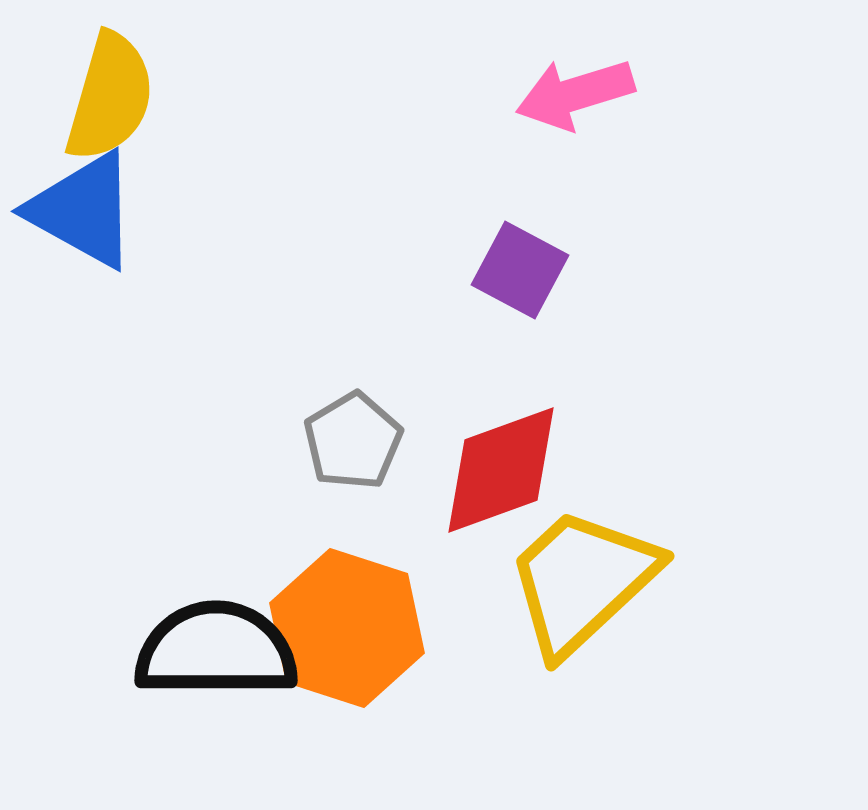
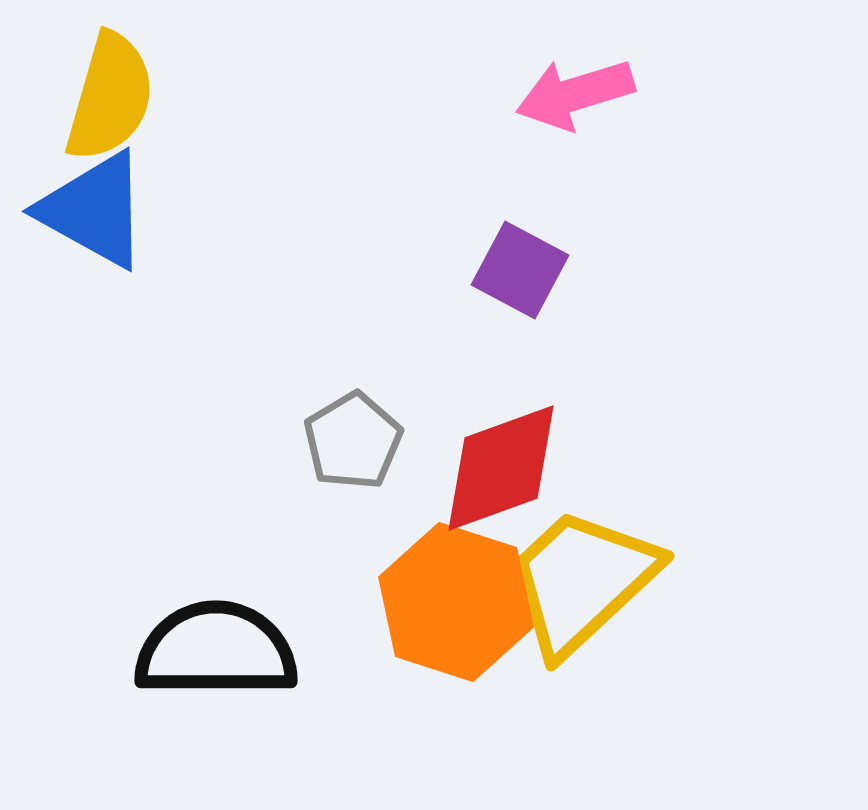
blue triangle: moved 11 px right
red diamond: moved 2 px up
orange hexagon: moved 109 px right, 26 px up
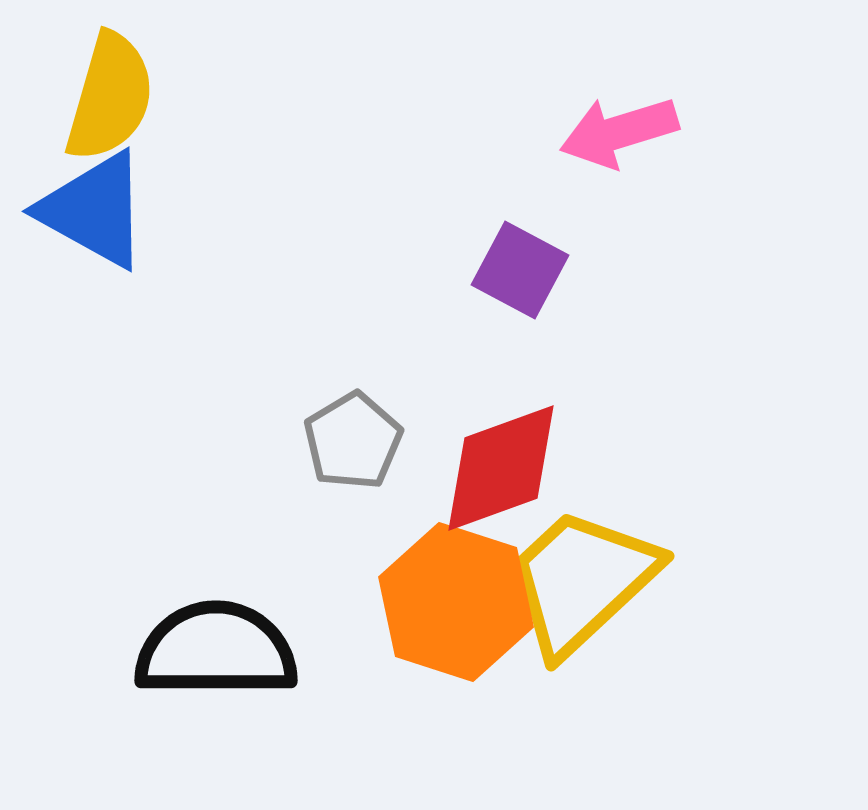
pink arrow: moved 44 px right, 38 px down
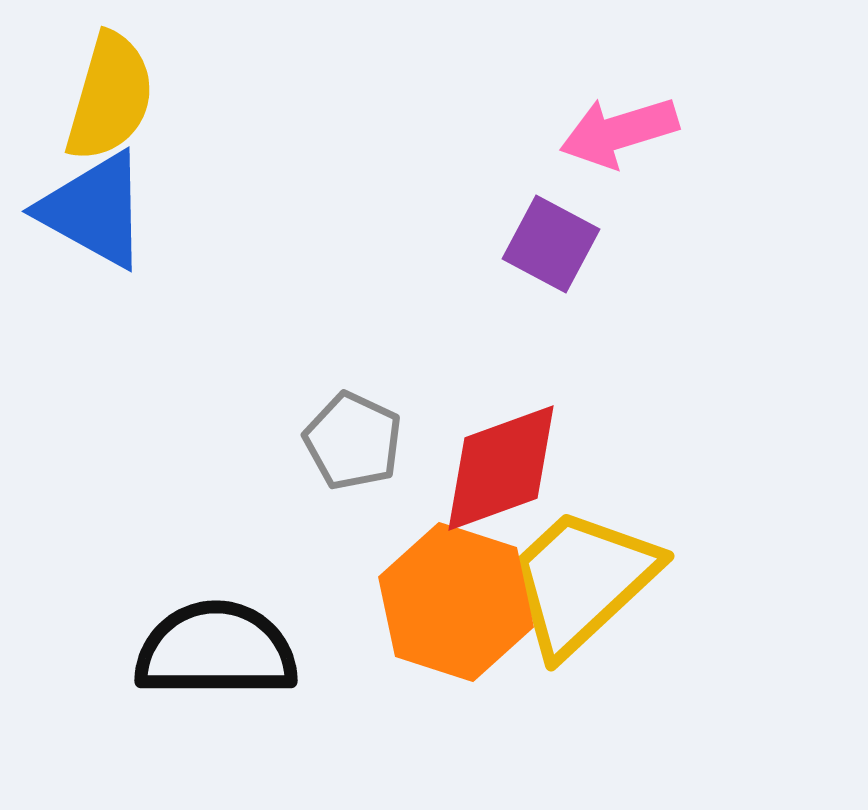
purple square: moved 31 px right, 26 px up
gray pentagon: rotated 16 degrees counterclockwise
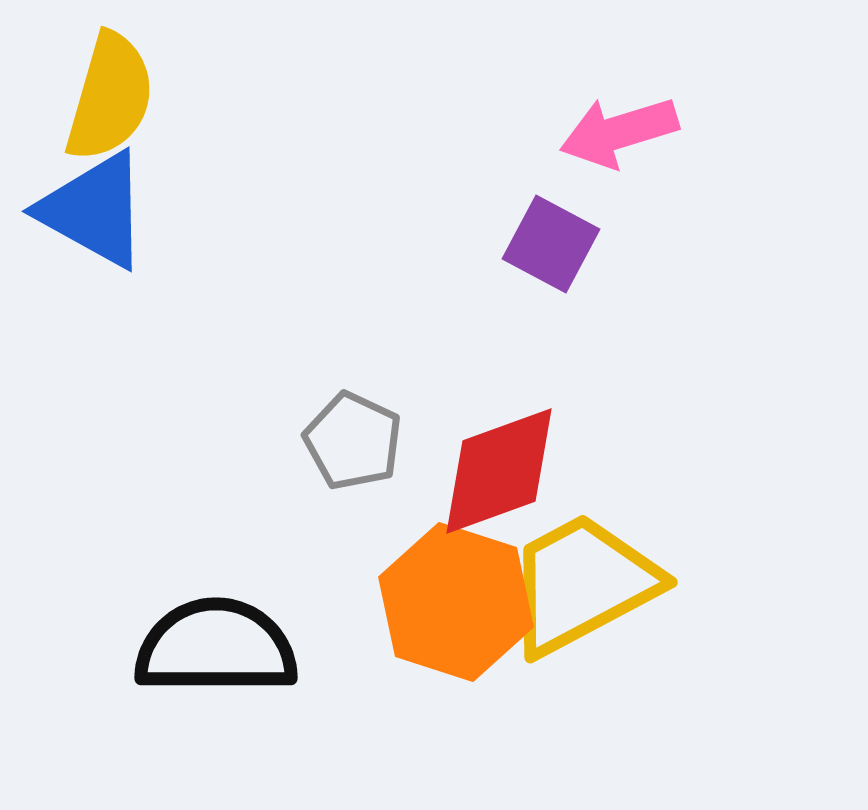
red diamond: moved 2 px left, 3 px down
yellow trapezoid: moved 3 px down; rotated 15 degrees clockwise
black semicircle: moved 3 px up
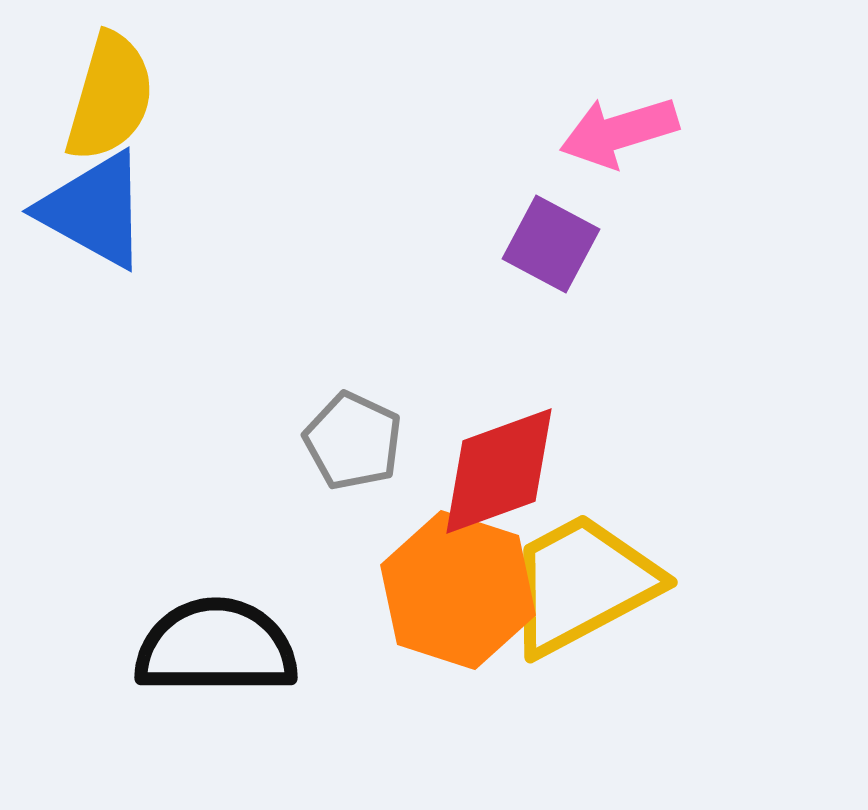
orange hexagon: moved 2 px right, 12 px up
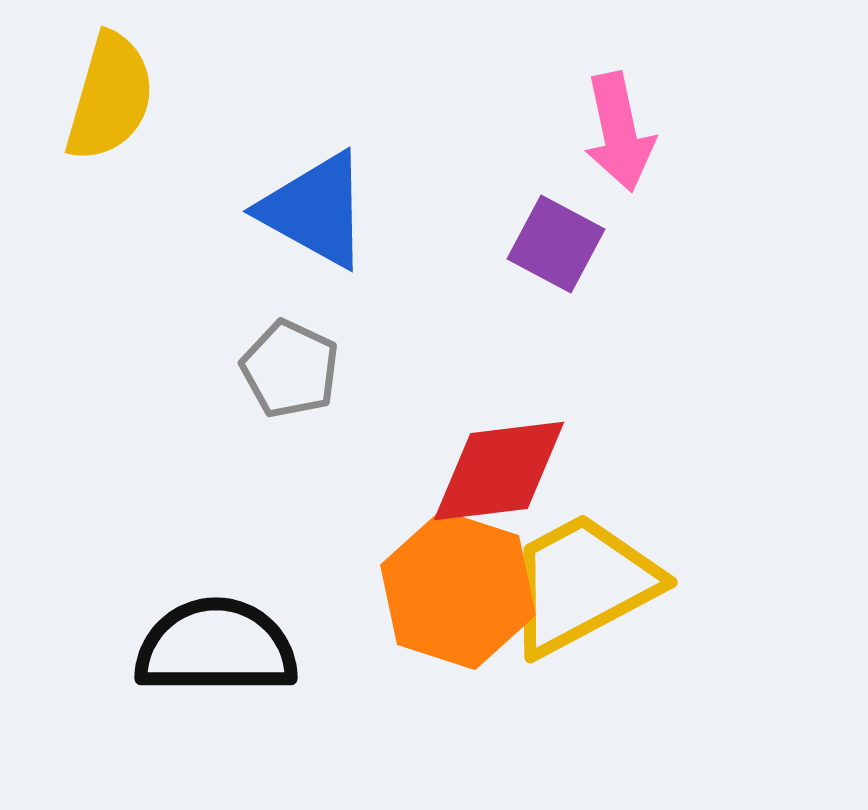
pink arrow: rotated 85 degrees counterclockwise
blue triangle: moved 221 px right
purple square: moved 5 px right
gray pentagon: moved 63 px left, 72 px up
red diamond: rotated 13 degrees clockwise
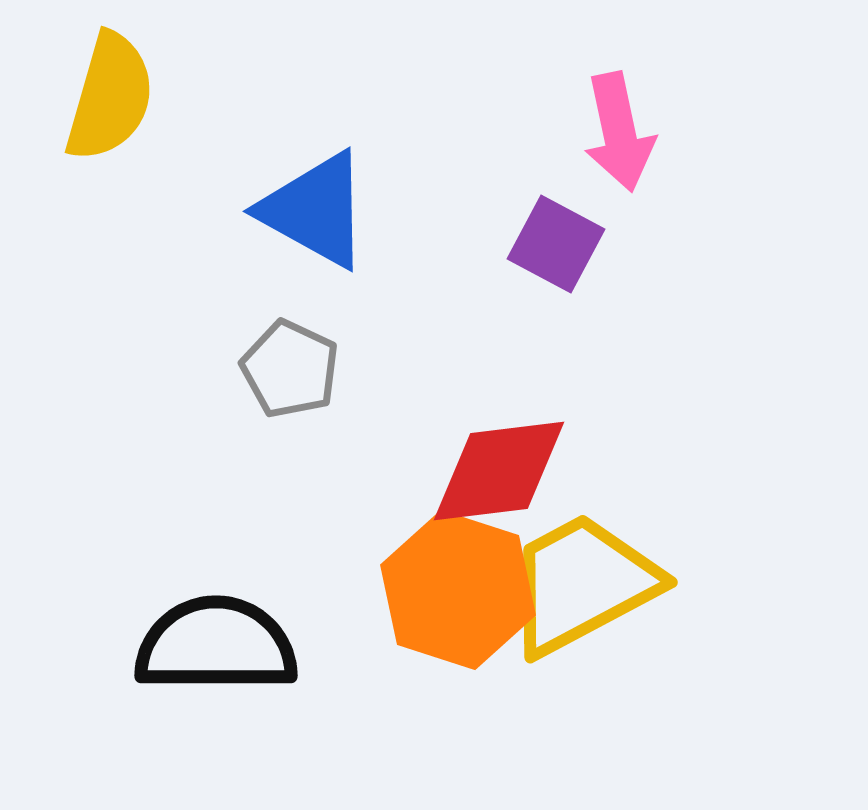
black semicircle: moved 2 px up
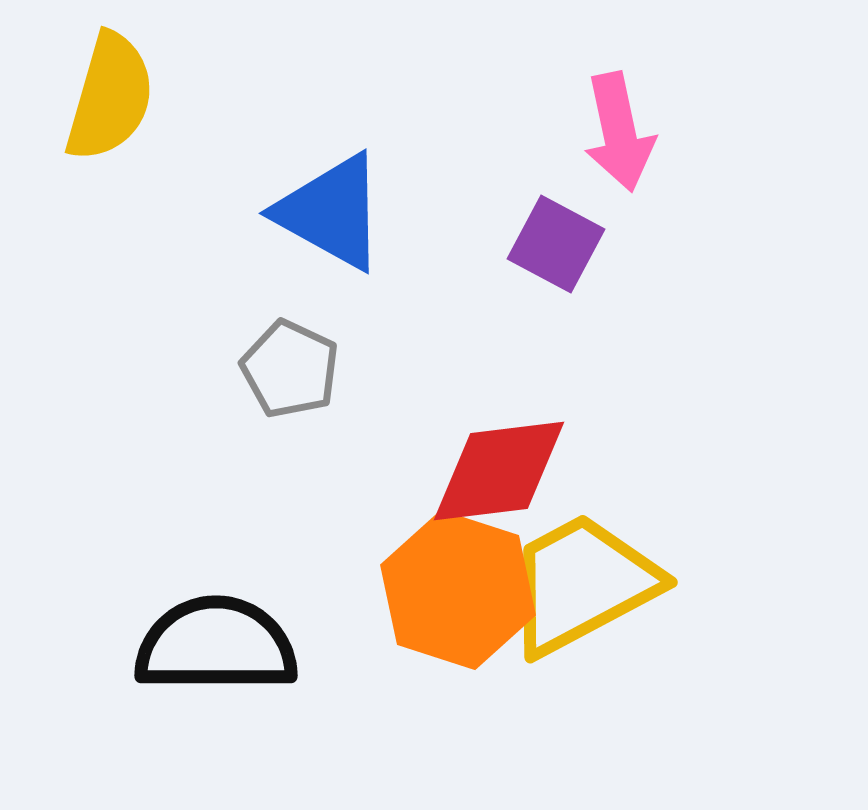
blue triangle: moved 16 px right, 2 px down
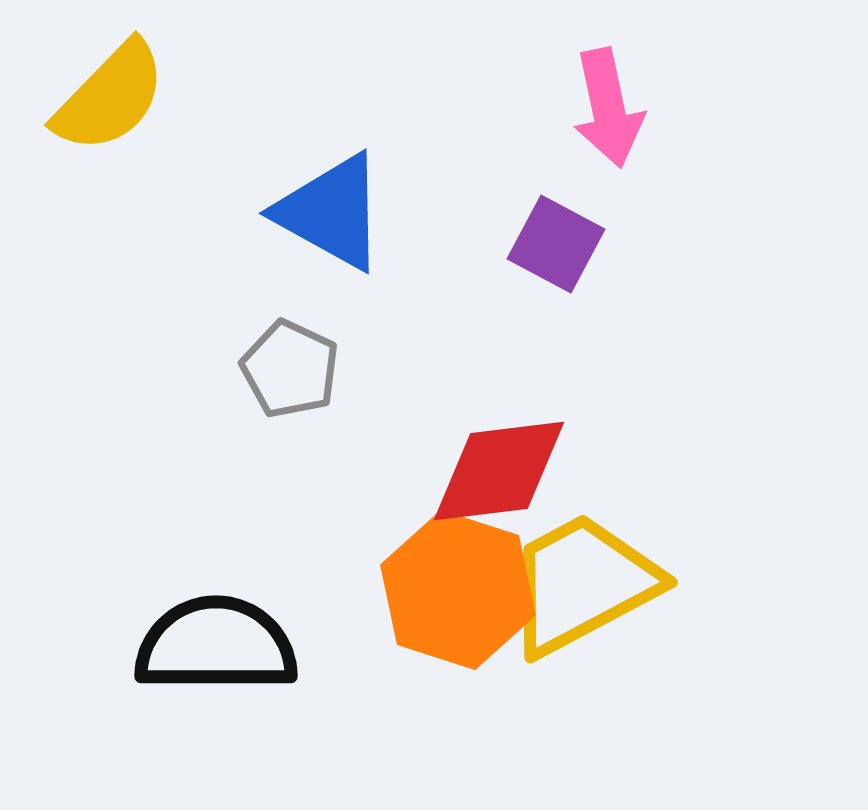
yellow semicircle: rotated 28 degrees clockwise
pink arrow: moved 11 px left, 24 px up
